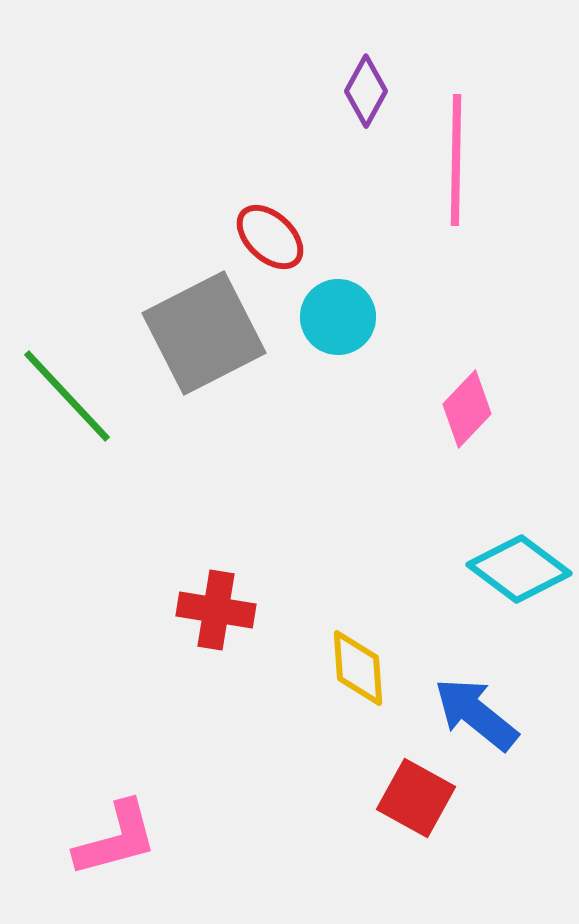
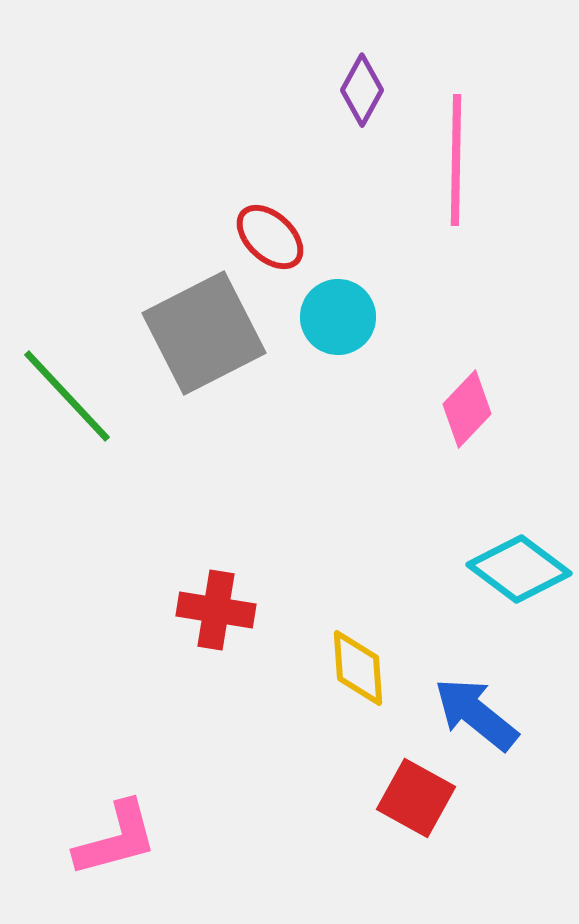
purple diamond: moved 4 px left, 1 px up
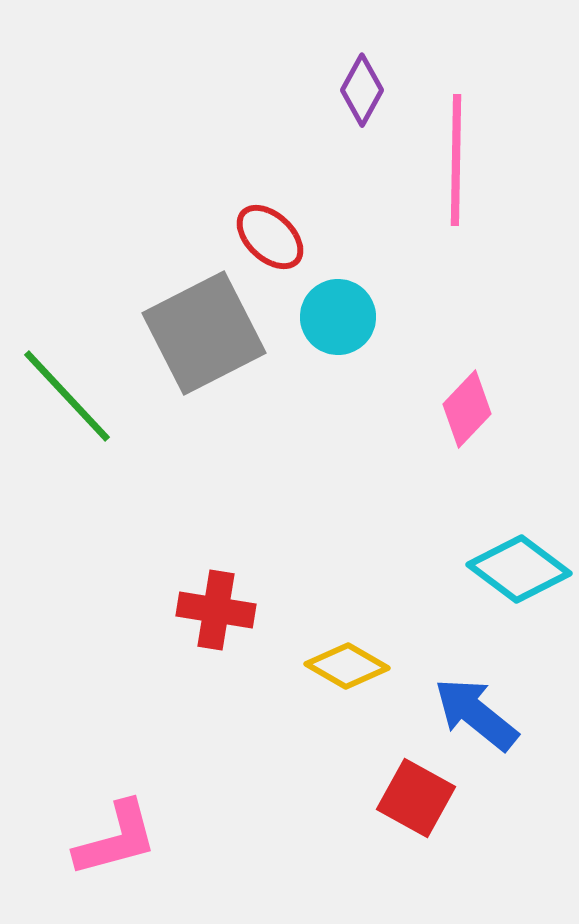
yellow diamond: moved 11 px left, 2 px up; rotated 56 degrees counterclockwise
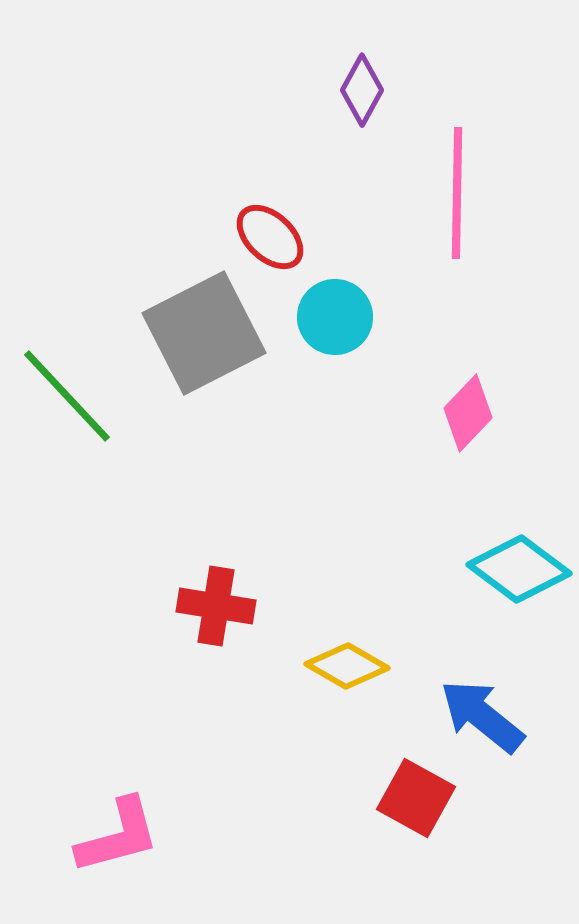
pink line: moved 1 px right, 33 px down
cyan circle: moved 3 px left
pink diamond: moved 1 px right, 4 px down
red cross: moved 4 px up
blue arrow: moved 6 px right, 2 px down
pink L-shape: moved 2 px right, 3 px up
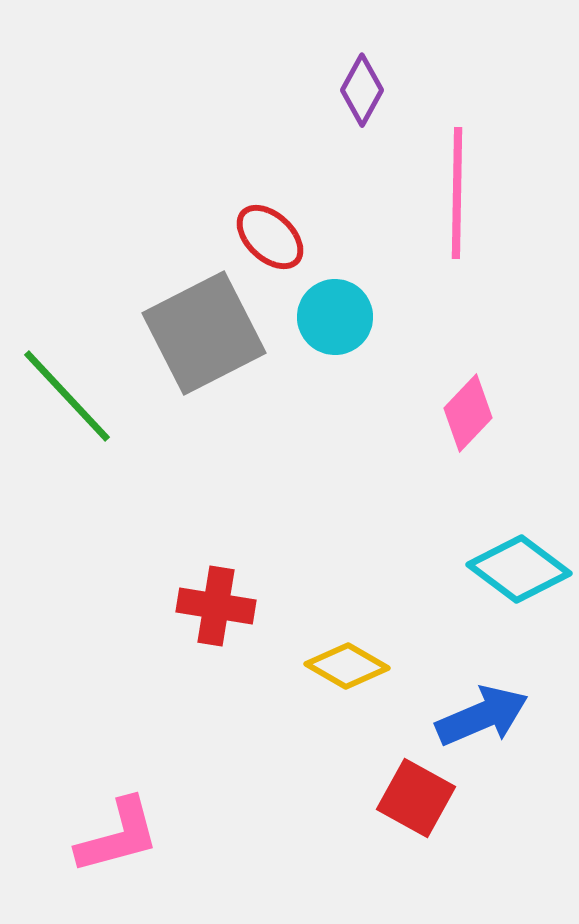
blue arrow: rotated 118 degrees clockwise
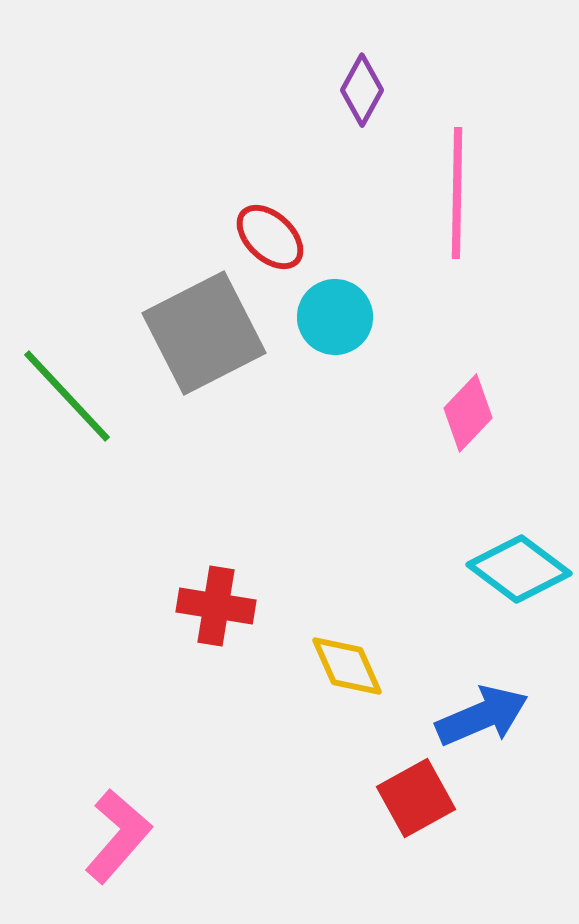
yellow diamond: rotated 36 degrees clockwise
red square: rotated 32 degrees clockwise
pink L-shape: rotated 34 degrees counterclockwise
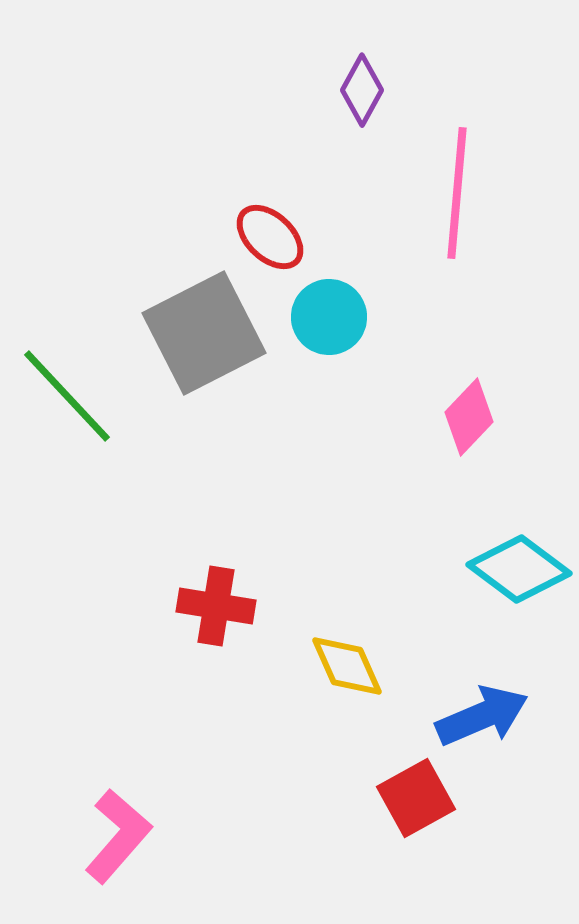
pink line: rotated 4 degrees clockwise
cyan circle: moved 6 px left
pink diamond: moved 1 px right, 4 px down
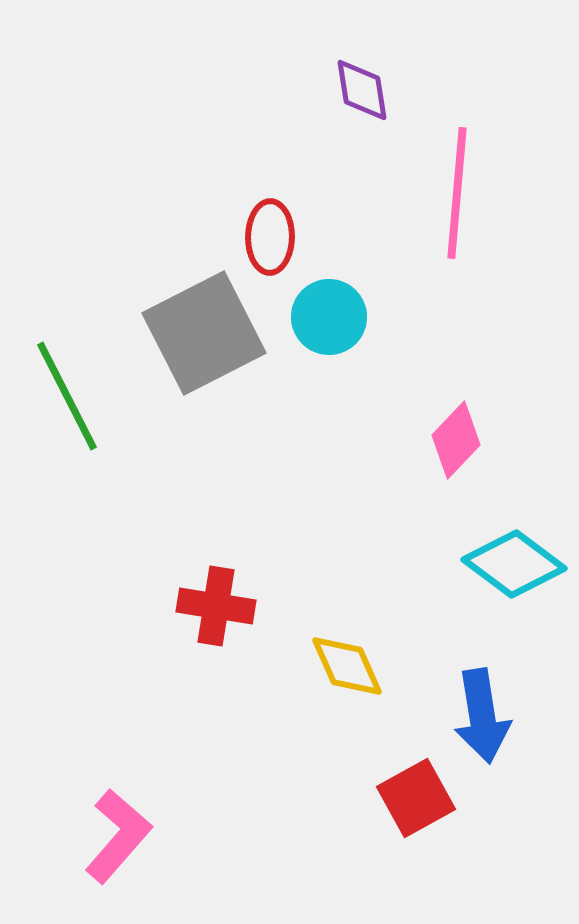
purple diamond: rotated 38 degrees counterclockwise
red ellipse: rotated 48 degrees clockwise
green line: rotated 16 degrees clockwise
pink diamond: moved 13 px left, 23 px down
cyan diamond: moved 5 px left, 5 px up
blue arrow: rotated 104 degrees clockwise
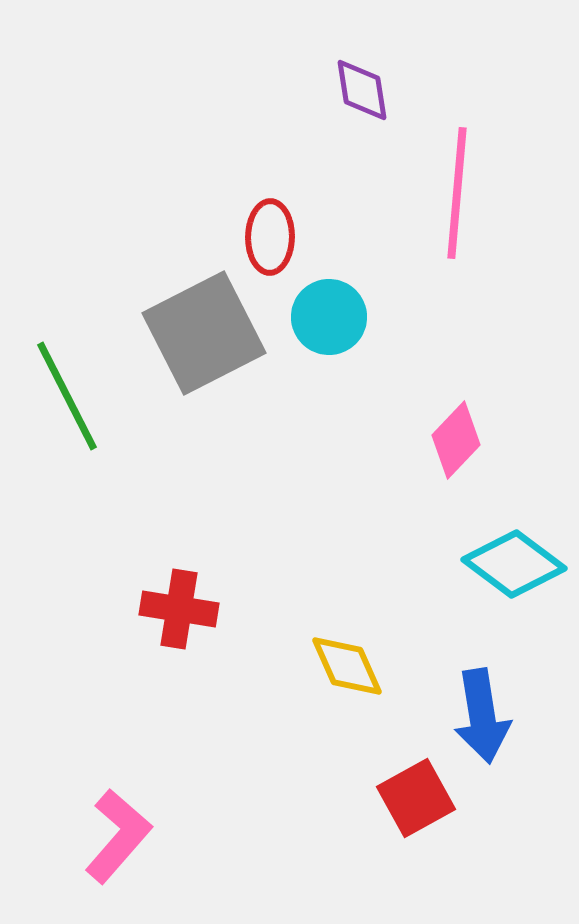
red cross: moved 37 px left, 3 px down
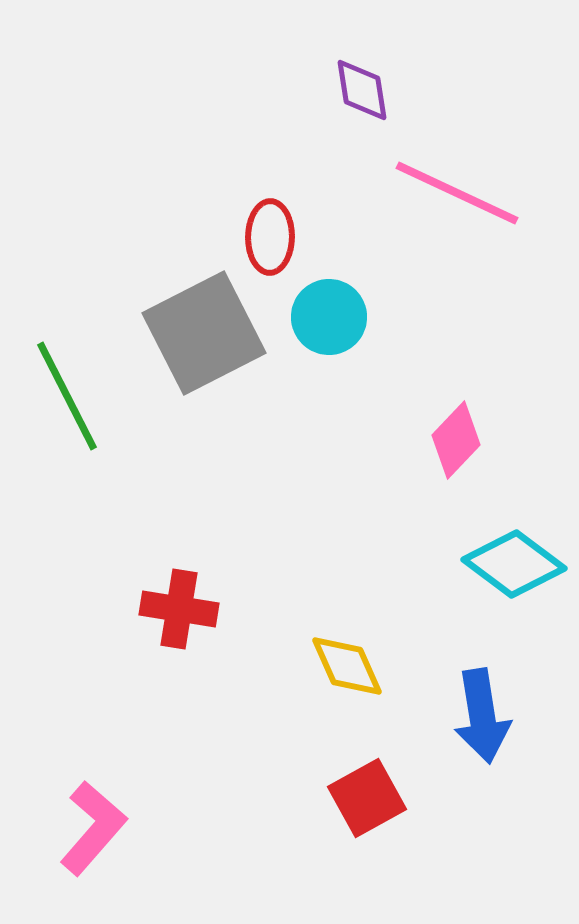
pink line: rotated 70 degrees counterclockwise
red square: moved 49 px left
pink L-shape: moved 25 px left, 8 px up
